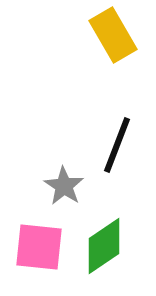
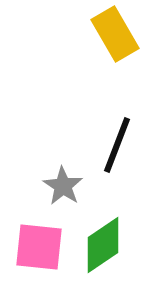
yellow rectangle: moved 2 px right, 1 px up
gray star: moved 1 px left
green diamond: moved 1 px left, 1 px up
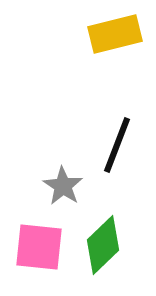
yellow rectangle: rotated 74 degrees counterclockwise
green diamond: rotated 10 degrees counterclockwise
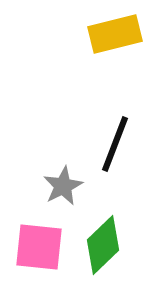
black line: moved 2 px left, 1 px up
gray star: rotated 12 degrees clockwise
